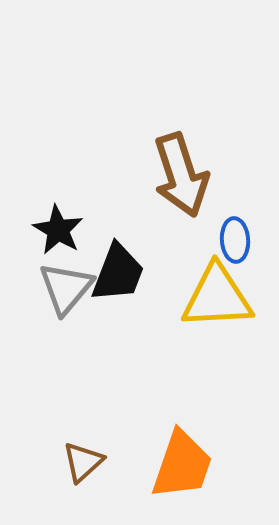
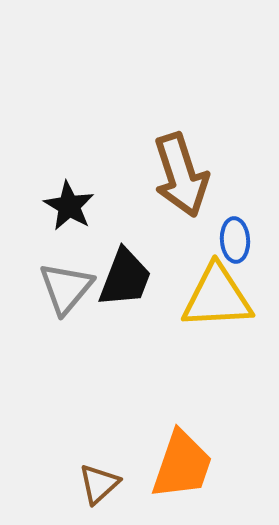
black star: moved 11 px right, 24 px up
black trapezoid: moved 7 px right, 5 px down
brown triangle: moved 16 px right, 22 px down
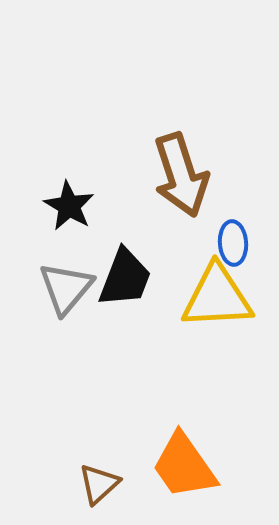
blue ellipse: moved 2 px left, 3 px down
orange trapezoid: moved 2 px right, 1 px down; rotated 126 degrees clockwise
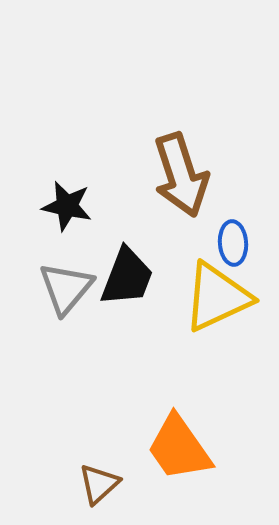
black star: moved 2 px left; rotated 18 degrees counterclockwise
black trapezoid: moved 2 px right, 1 px up
yellow triangle: rotated 22 degrees counterclockwise
orange trapezoid: moved 5 px left, 18 px up
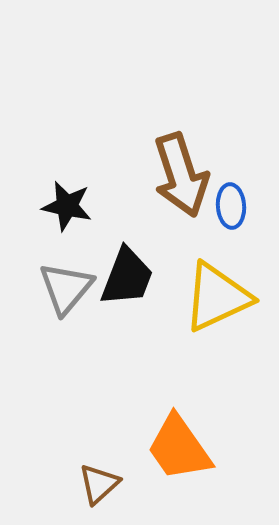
blue ellipse: moved 2 px left, 37 px up
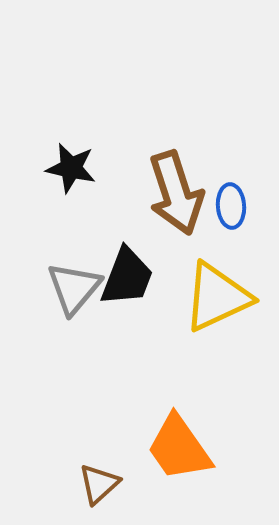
brown arrow: moved 5 px left, 18 px down
black star: moved 4 px right, 38 px up
gray triangle: moved 8 px right
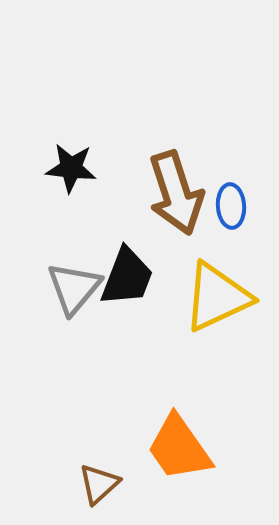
black star: rotated 6 degrees counterclockwise
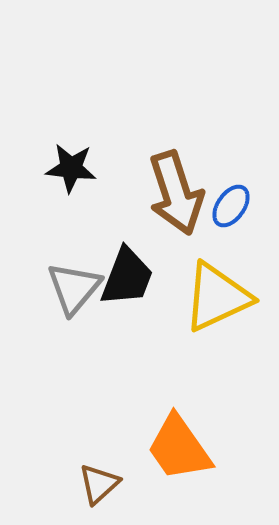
blue ellipse: rotated 39 degrees clockwise
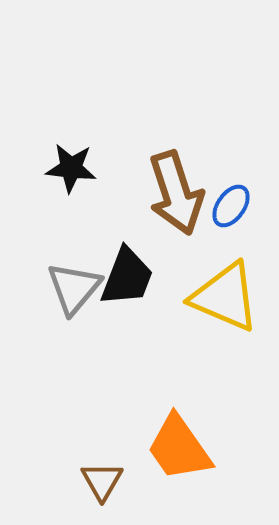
yellow triangle: moved 8 px right; rotated 48 degrees clockwise
brown triangle: moved 3 px right, 3 px up; rotated 18 degrees counterclockwise
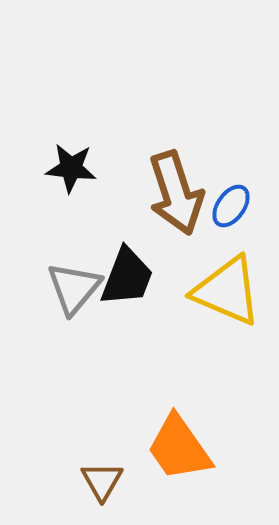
yellow triangle: moved 2 px right, 6 px up
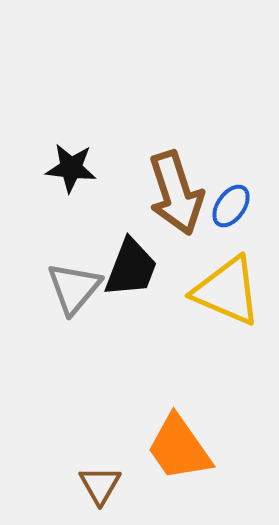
black trapezoid: moved 4 px right, 9 px up
brown triangle: moved 2 px left, 4 px down
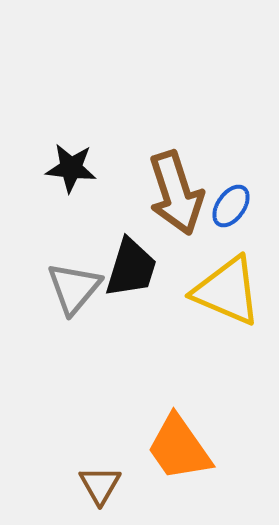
black trapezoid: rotated 4 degrees counterclockwise
